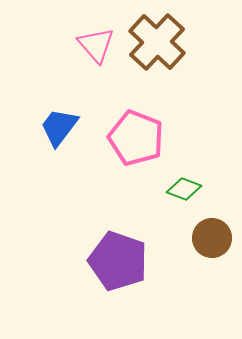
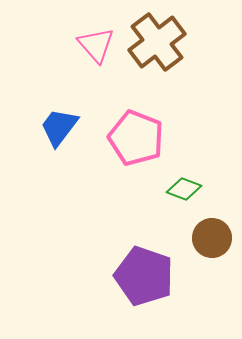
brown cross: rotated 10 degrees clockwise
purple pentagon: moved 26 px right, 15 px down
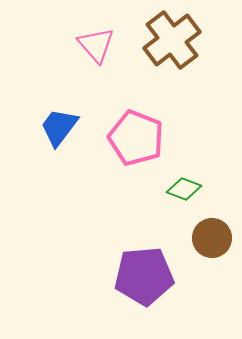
brown cross: moved 15 px right, 2 px up
purple pentagon: rotated 24 degrees counterclockwise
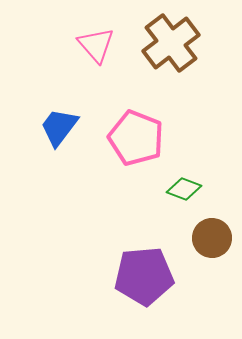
brown cross: moved 1 px left, 3 px down
